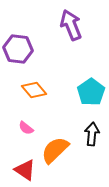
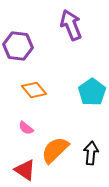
purple hexagon: moved 3 px up
cyan pentagon: moved 1 px right
black arrow: moved 1 px left, 19 px down
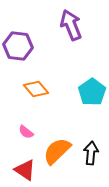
orange diamond: moved 2 px right, 1 px up
pink semicircle: moved 4 px down
orange semicircle: moved 2 px right, 1 px down
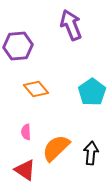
purple hexagon: rotated 12 degrees counterclockwise
pink semicircle: rotated 49 degrees clockwise
orange semicircle: moved 1 px left, 3 px up
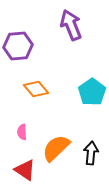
pink semicircle: moved 4 px left
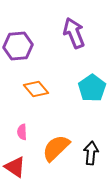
purple arrow: moved 3 px right, 8 px down
cyan pentagon: moved 4 px up
red triangle: moved 10 px left, 3 px up
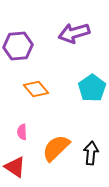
purple arrow: rotated 84 degrees counterclockwise
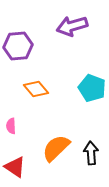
purple arrow: moved 2 px left, 7 px up
cyan pentagon: rotated 16 degrees counterclockwise
pink semicircle: moved 11 px left, 6 px up
black arrow: rotated 10 degrees counterclockwise
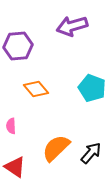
black arrow: rotated 45 degrees clockwise
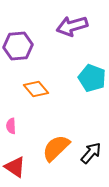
cyan pentagon: moved 10 px up
